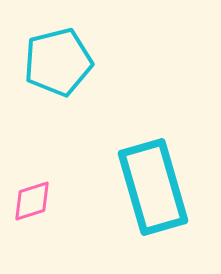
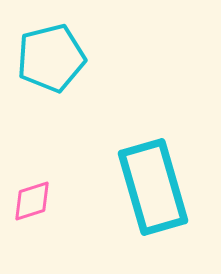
cyan pentagon: moved 7 px left, 4 px up
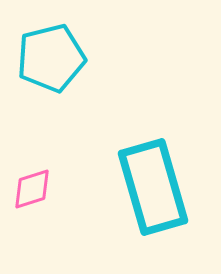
pink diamond: moved 12 px up
